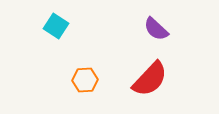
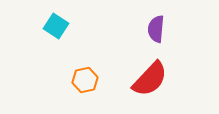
purple semicircle: rotated 52 degrees clockwise
orange hexagon: rotated 10 degrees counterclockwise
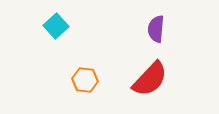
cyan square: rotated 15 degrees clockwise
orange hexagon: rotated 20 degrees clockwise
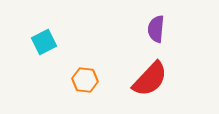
cyan square: moved 12 px left, 16 px down; rotated 15 degrees clockwise
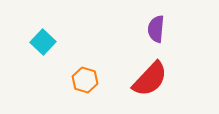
cyan square: moved 1 px left; rotated 20 degrees counterclockwise
orange hexagon: rotated 10 degrees clockwise
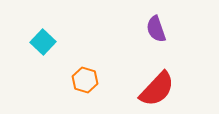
purple semicircle: rotated 24 degrees counterclockwise
red semicircle: moved 7 px right, 10 px down
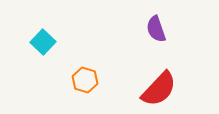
red semicircle: moved 2 px right
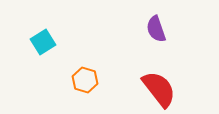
cyan square: rotated 15 degrees clockwise
red semicircle: rotated 81 degrees counterclockwise
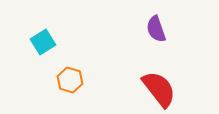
orange hexagon: moved 15 px left
